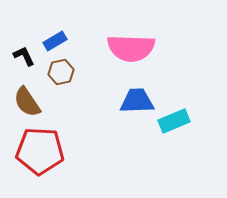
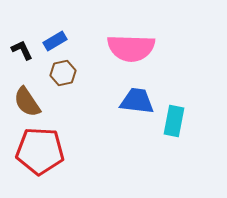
black L-shape: moved 2 px left, 6 px up
brown hexagon: moved 2 px right, 1 px down
blue trapezoid: rotated 9 degrees clockwise
cyan rectangle: rotated 56 degrees counterclockwise
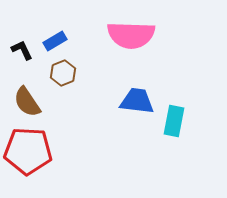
pink semicircle: moved 13 px up
brown hexagon: rotated 10 degrees counterclockwise
red pentagon: moved 12 px left
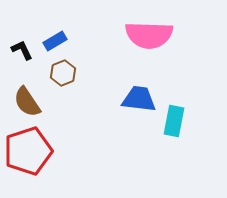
pink semicircle: moved 18 px right
blue trapezoid: moved 2 px right, 2 px up
red pentagon: rotated 21 degrees counterclockwise
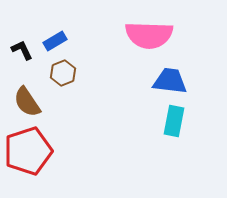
blue trapezoid: moved 31 px right, 18 px up
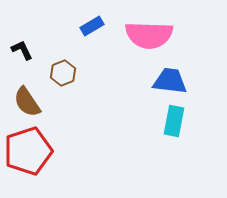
blue rectangle: moved 37 px right, 15 px up
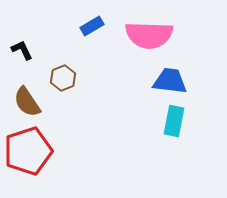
brown hexagon: moved 5 px down
